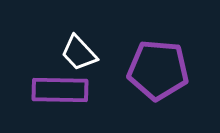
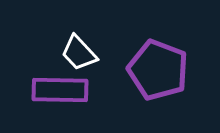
purple pentagon: rotated 16 degrees clockwise
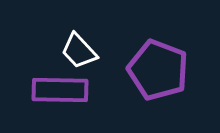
white trapezoid: moved 2 px up
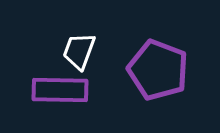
white trapezoid: rotated 63 degrees clockwise
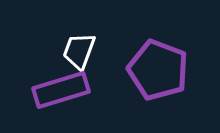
purple rectangle: moved 1 px right; rotated 18 degrees counterclockwise
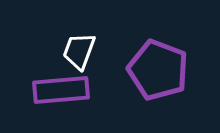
purple rectangle: rotated 12 degrees clockwise
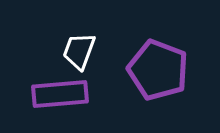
purple rectangle: moved 1 px left, 4 px down
